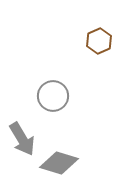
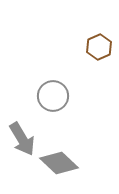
brown hexagon: moved 6 px down
gray diamond: rotated 27 degrees clockwise
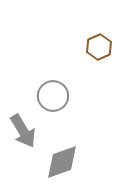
gray arrow: moved 1 px right, 8 px up
gray diamond: moved 3 px right, 1 px up; rotated 63 degrees counterclockwise
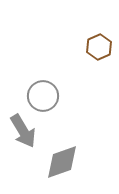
gray circle: moved 10 px left
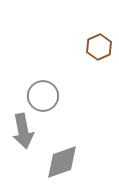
gray arrow: rotated 20 degrees clockwise
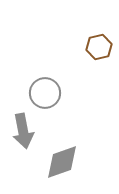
brown hexagon: rotated 10 degrees clockwise
gray circle: moved 2 px right, 3 px up
